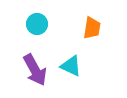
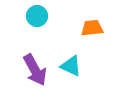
cyan circle: moved 8 px up
orange trapezoid: rotated 105 degrees counterclockwise
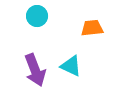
purple arrow: rotated 8 degrees clockwise
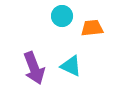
cyan circle: moved 25 px right
purple arrow: moved 1 px left, 2 px up
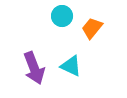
orange trapezoid: rotated 45 degrees counterclockwise
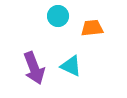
cyan circle: moved 4 px left
orange trapezoid: rotated 45 degrees clockwise
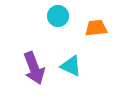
orange trapezoid: moved 4 px right
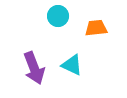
cyan triangle: moved 1 px right, 1 px up
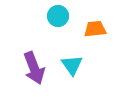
orange trapezoid: moved 1 px left, 1 px down
cyan triangle: rotated 30 degrees clockwise
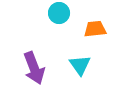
cyan circle: moved 1 px right, 3 px up
cyan triangle: moved 8 px right
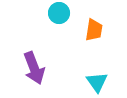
orange trapezoid: moved 1 px left, 1 px down; rotated 105 degrees clockwise
cyan triangle: moved 17 px right, 17 px down
